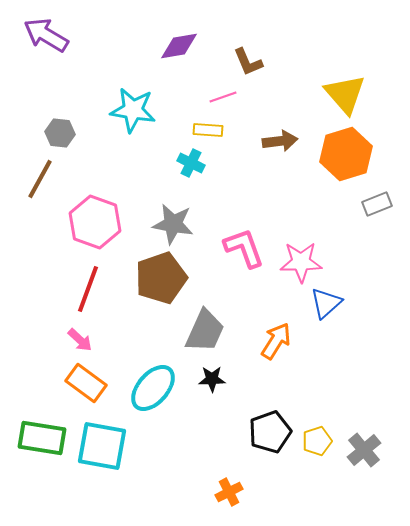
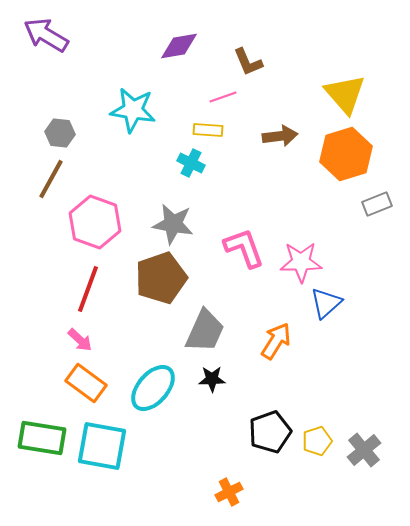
brown arrow: moved 5 px up
brown line: moved 11 px right
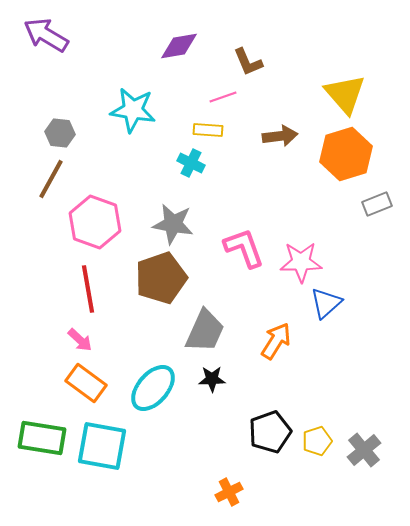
red line: rotated 30 degrees counterclockwise
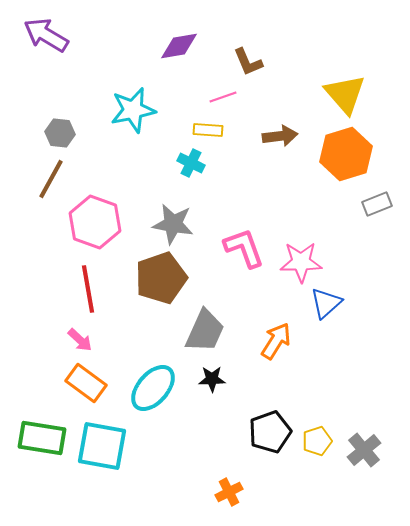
cyan star: rotated 21 degrees counterclockwise
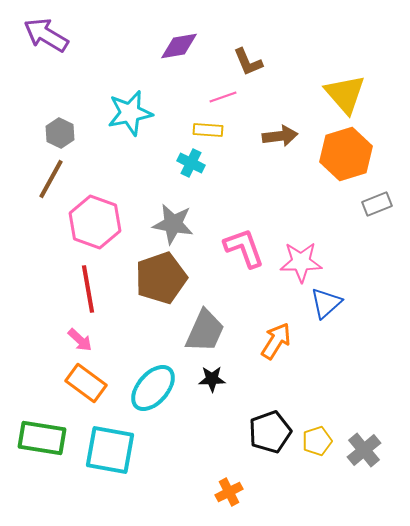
cyan star: moved 3 px left, 3 px down
gray hexagon: rotated 20 degrees clockwise
cyan square: moved 8 px right, 4 px down
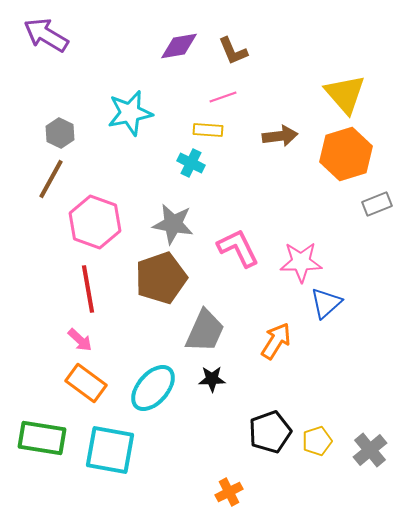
brown L-shape: moved 15 px left, 11 px up
pink L-shape: moved 6 px left; rotated 6 degrees counterclockwise
gray cross: moved 6 px right
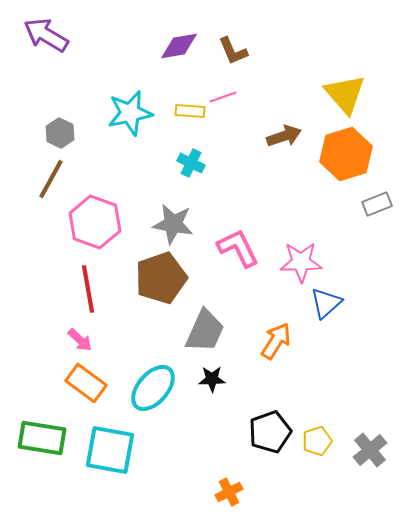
yellow rectangle: moved 18 px left, 19 px up
brown arrow: moved 4 px right; rotated 12 degrees counterclockwise
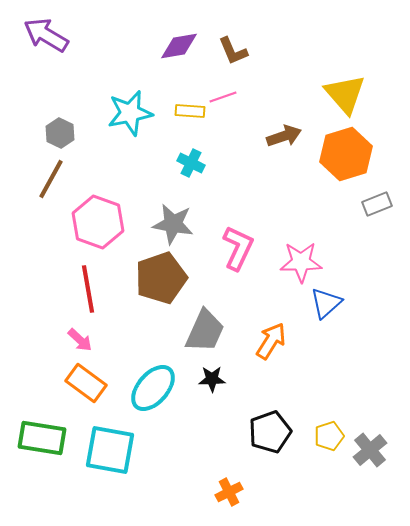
pink hexagon: moved 3 px right
pink L-shape: rotated 51 degrees clockwise
orange arrow: moved 5 px left
yellow pentagon: moved 12 px right, 5 px up
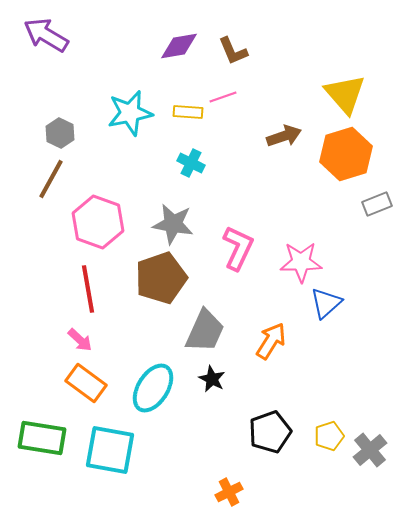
yellow rectangle: moved 2 px left, 1 px down
black star: rotated 28 degrees clockwise
cyan ellipse: rotated 9 degrees counterclockwise
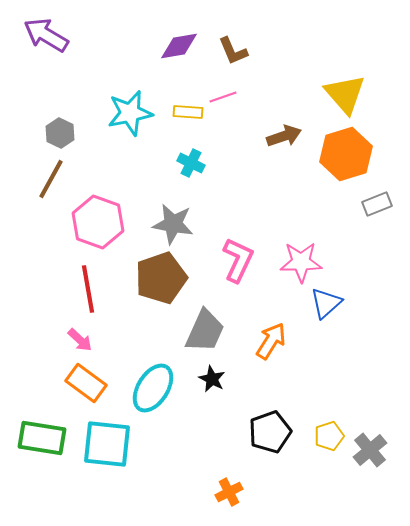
pink L-shape: moved 12 px down
cyan square: moved 3 px left, 6 px up; rotated 4 degrees counterclockwise
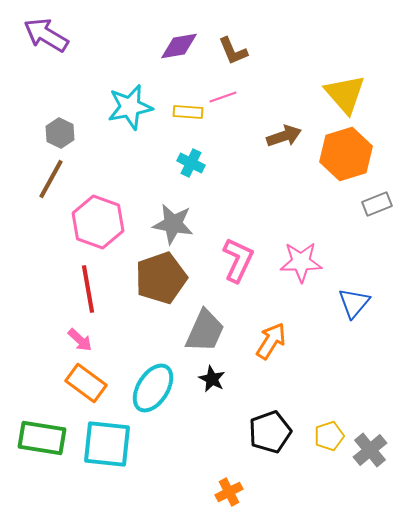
cyan star: moved 6 px up
blue triangle: moved 28 px right; rotated 8 degrees counterclockwise
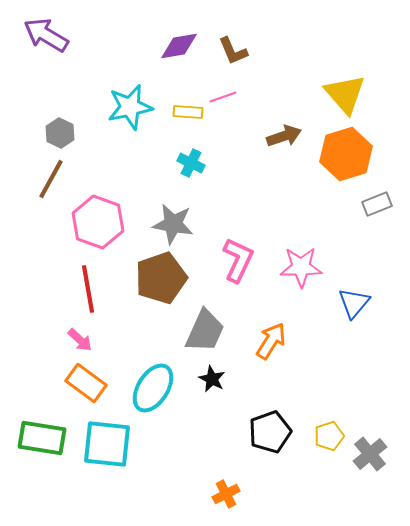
pink star: moved 5 px down
gray cross: moved 4 px down
orange cross: moved 3 px left, 2 px down
